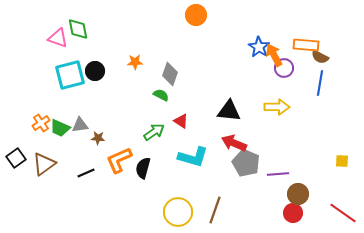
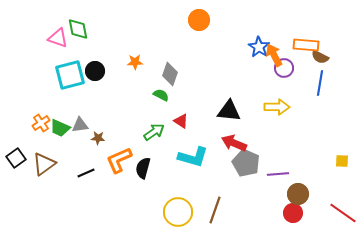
orange circle: moved 3 px right, 5 px down
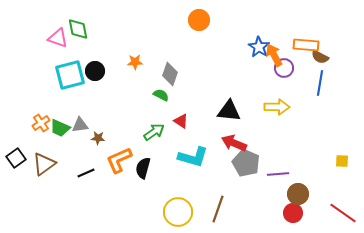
brown line: moved 3 px right, 1 px up
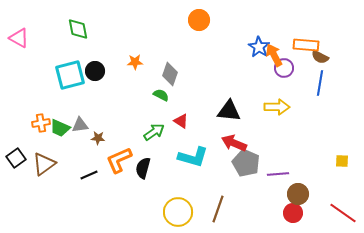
pink triangle: moved 39 px left; rotated 10 degrees clockwise
orange cross: rotated 24 degrees clockwise
black line: moved 3 px right, 2 px down
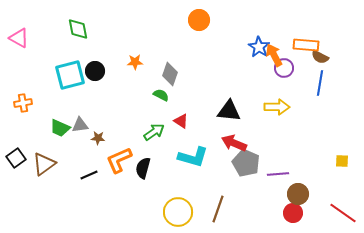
orange cross: moved 18 px left, 20 px up
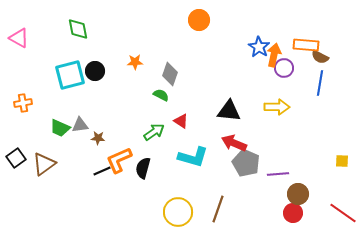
orange arrow: rotated 40 degrees clockwise
black line: moved 13 px right, 4 px up
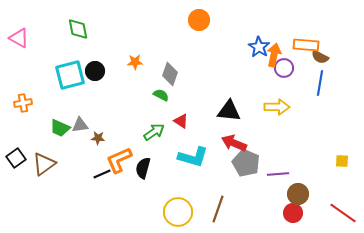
black line: moved 3 px down
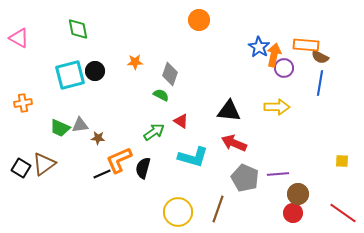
black square: moved 5 px right, 10 px down; rotated 24 degrees counterclockwise
gray pentagon: moved 1 px left, 15 px down
